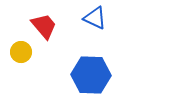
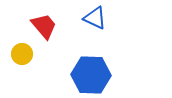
yellow circle: moved 1 px right, 2 px down
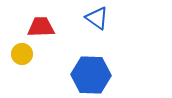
blue triangle: moved 2 px right; rotated 10 degrees clockwise
red trapezoid: moved 3 px left, 1 px down; rotated 52 degrees counterclockwise
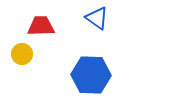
red trapezoid: moved 1 px up
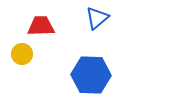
blue triangle: rotated 45 degrees clockwise
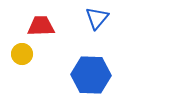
blue triangle: rotated 10 degrees counterclockwise
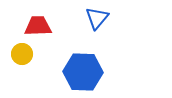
red trapezoid: moved 3 px left
blue hexagon: moved 8 px left, 3 px up
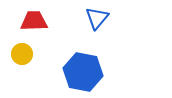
red trapezoid: moved 4 px left, 5 px up
blue hexagon: rotated 9 degrees clockwise
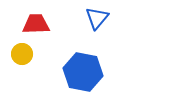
red trapezoid: moved 2 px right, 3 px down
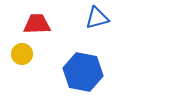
blue triangle: rotated 35 degrees clockwise
red trapezoid: moved 1 px right
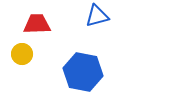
blue triangle: moved 2 px up
